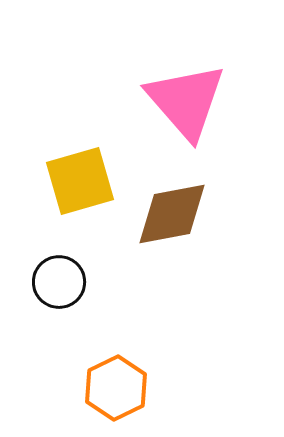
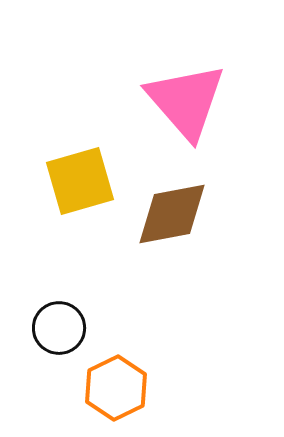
black circle: moved 46 px down
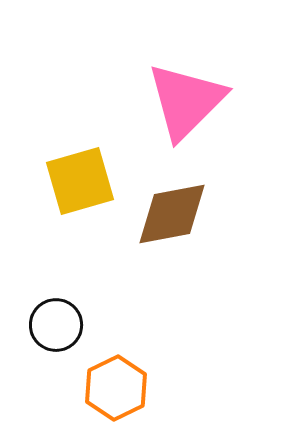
pink triangle: rotated 26 degrees clockwise
black circle: moved 3 px left, 3 px up
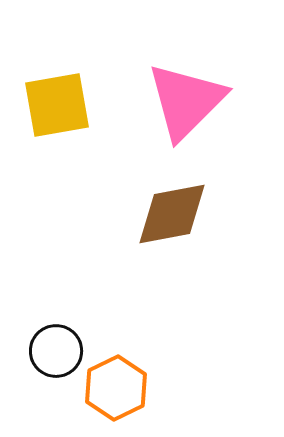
yellow square: moved 23 px left, 76 px up; rotated 6 degrees clockwise
black circle: moved 26 px down
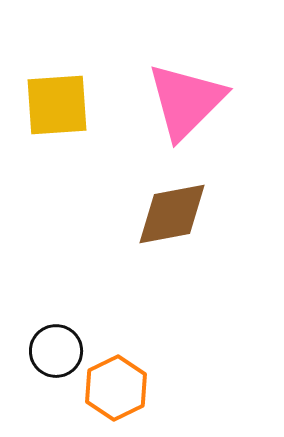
yellow square: rotated 6 degrees clockwise
